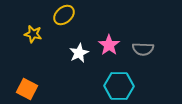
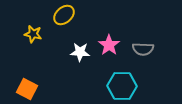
white star: moved 1 px right, 1 px up; rotated 30 degrees clockwise
cyan hexagon: moved 3 px right
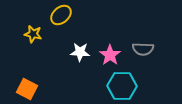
yellow ellipse: moved 3 px left
pink star: moved 1 px right, 10 px down
